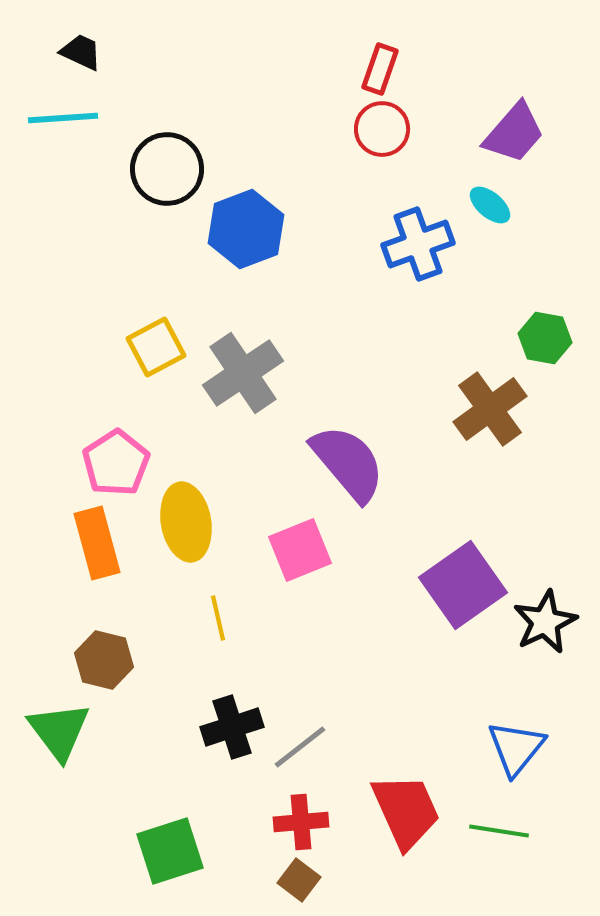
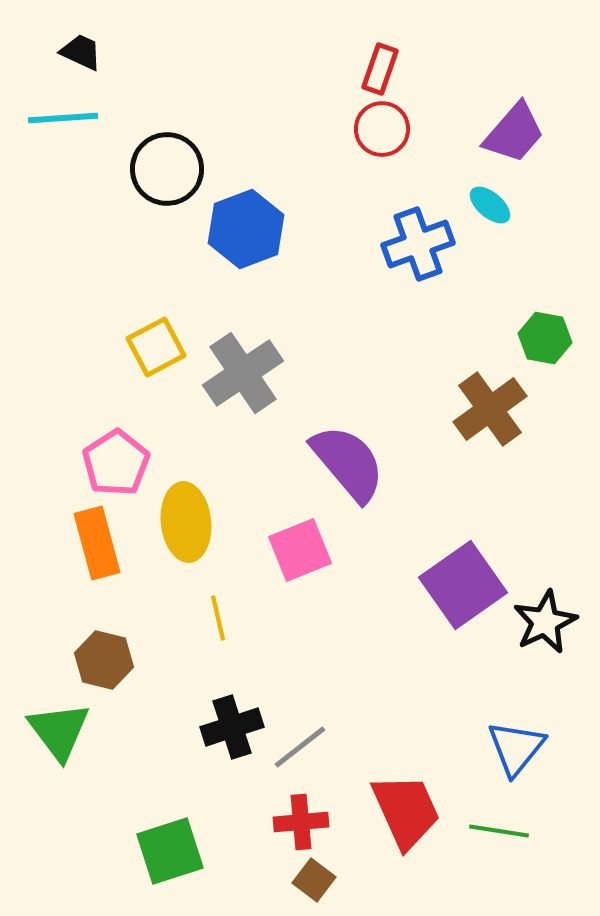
yellow ellipse: rotated 4 degrees clockwise
brown square: moved 15 px right
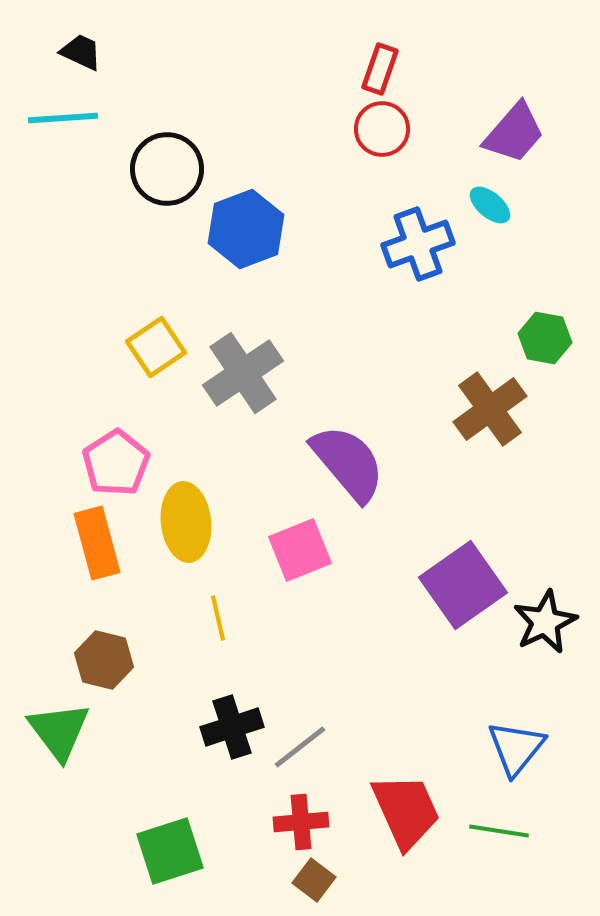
yellow square: rotated 6 degrees counterclockwise
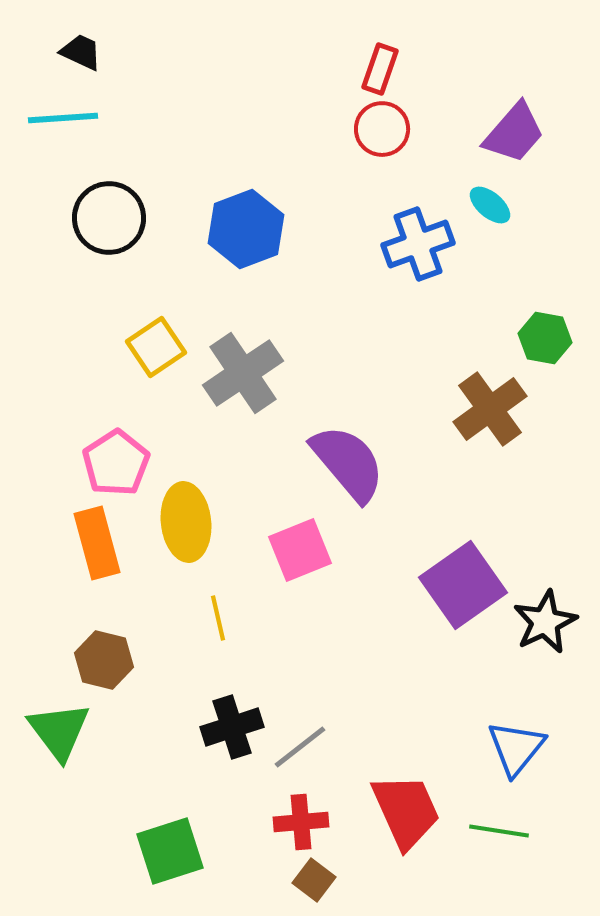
black circle: moved 58 px left, 49 px down
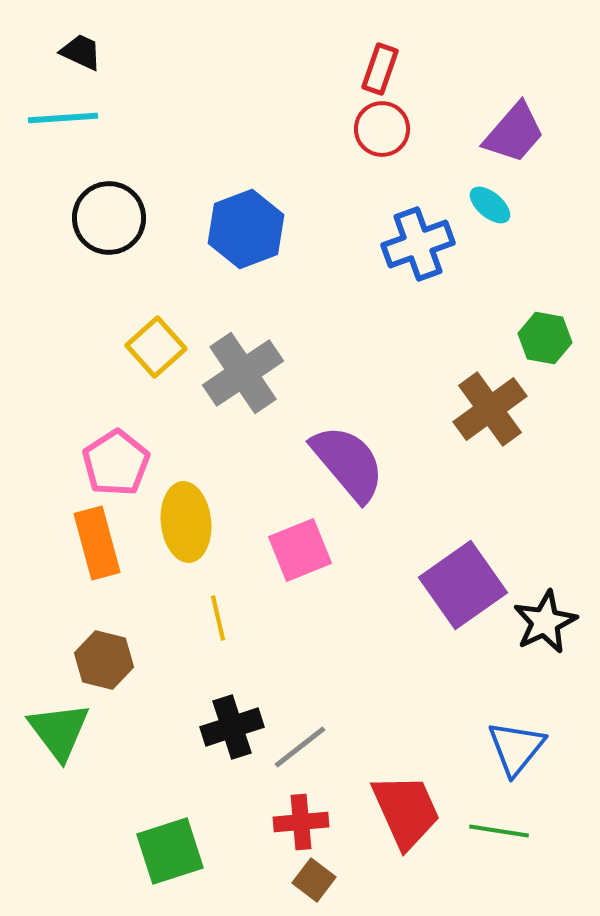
yellow square: rotated 8 degrees counterclockwise
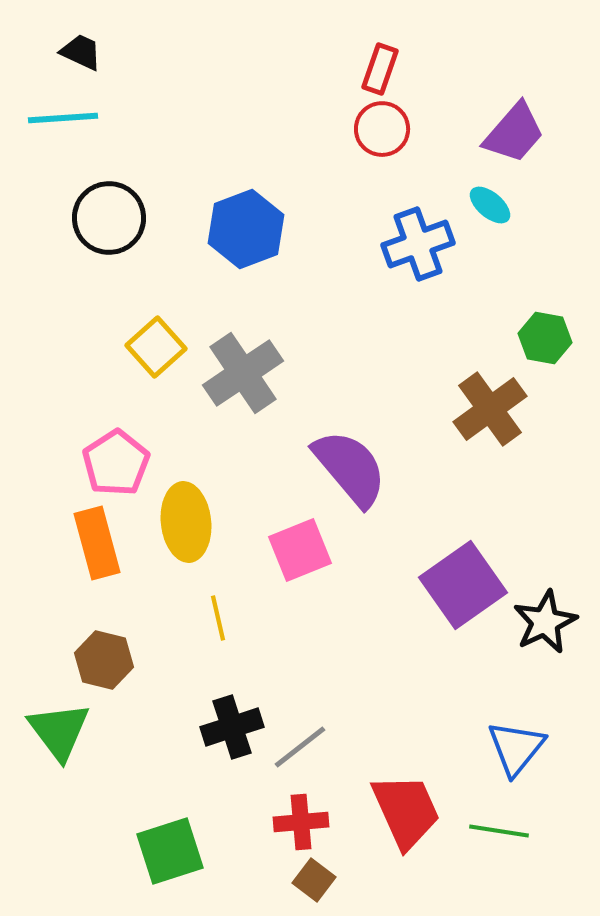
purple semicircle: moved 2 px right, 5 px down
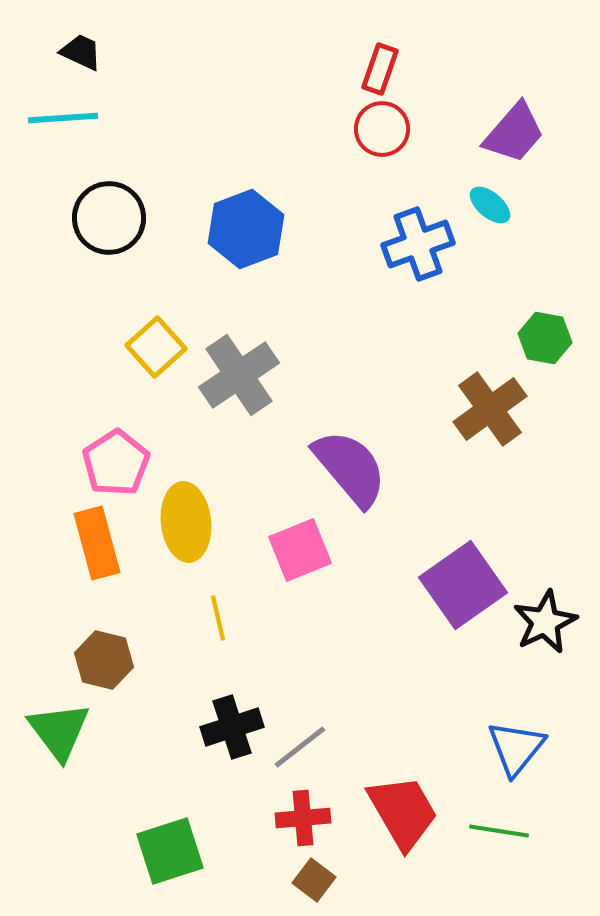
gray cross: moved 4 px left, 2 px down
red trapezoid: moved 3 px left, 1 px down; rotated 6 degrees counterclockwise
red cross: moved 2 px right, 4 px up
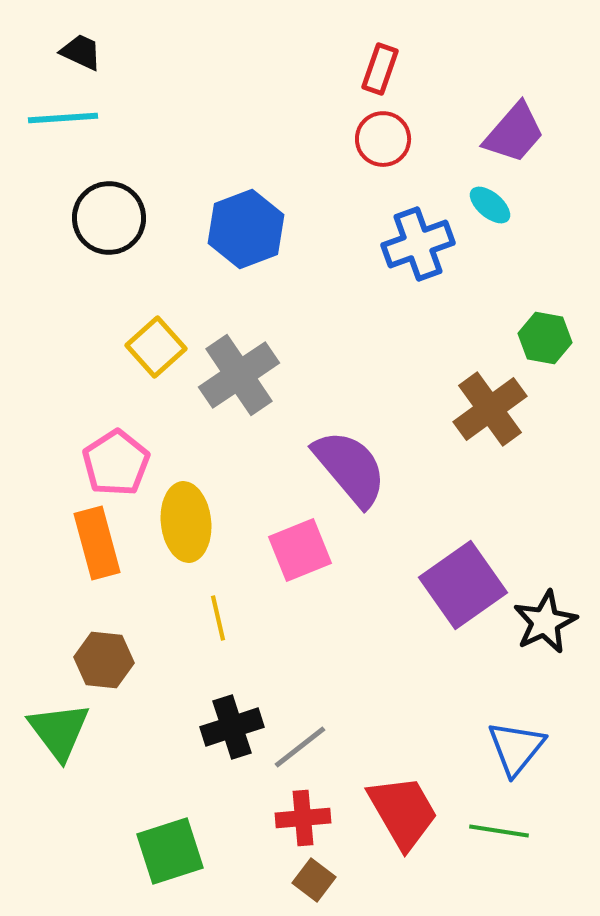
red circle: moved 1 px right, 10 px down
brown hexagon: rotated 8 degrees counterclockwise
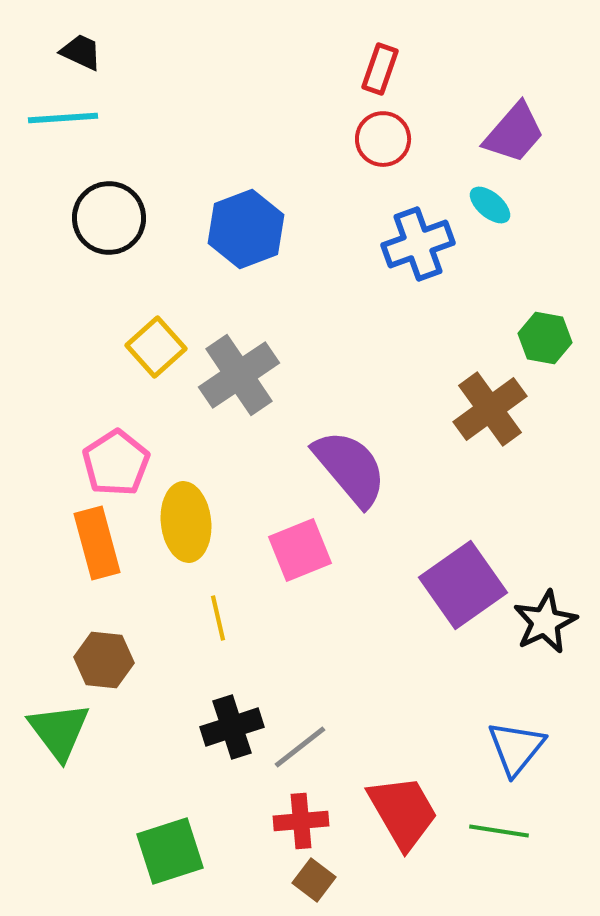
red cross: moved 2 px left, 3 px down
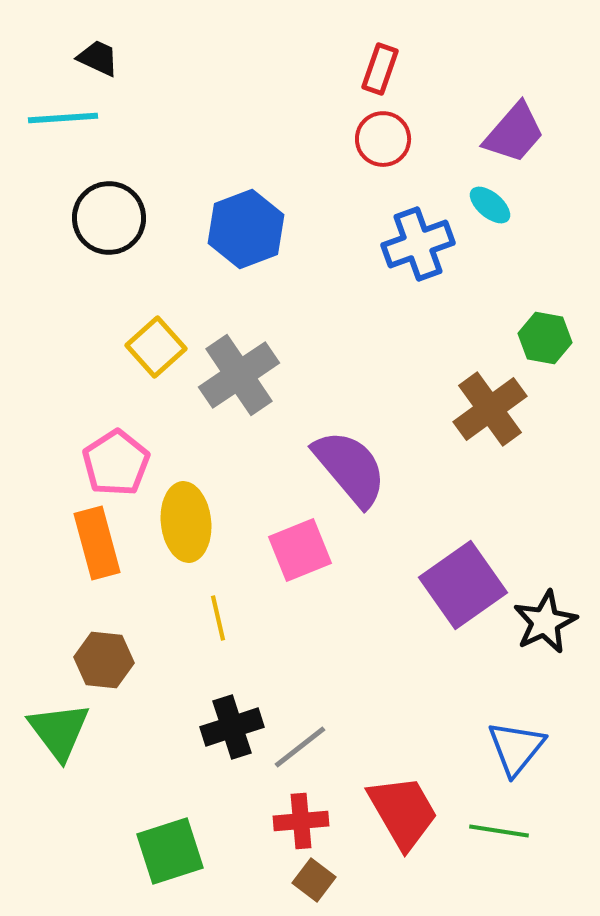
black trapezoid: moved 17 px right, 6 px down
